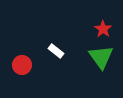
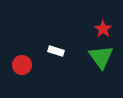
white rectangle: rotated 21 degrees counterclockwise
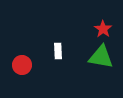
white rectangle: moved 2 px right; rotated 70 degrees clockwise
green triangle: rotated 44 degrees counterclockwise
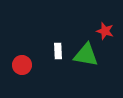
red star: moved 2 px right, 2 px down; rotated 18 degrees counterclockwise
green triangle: moved 15 px left, 2 px up
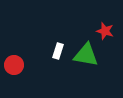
white rectangle: rotated 21 degrees clockwise
red circle: moved 8 px left
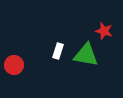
red star: moved 1 px left
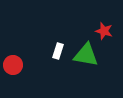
red circle: moved 1 px left
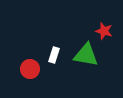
white rectangle: moved 4 px left, 4 px down
red circle: moved 17 px right, 4 px down
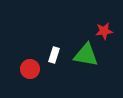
red star: rotated 24 degrees counterclockwise
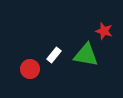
red star: rotated 24 degrees clockwise
white rectangle: rotated 21 degrees clockwise
